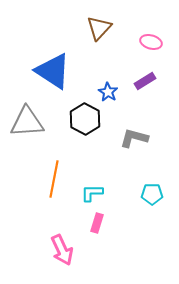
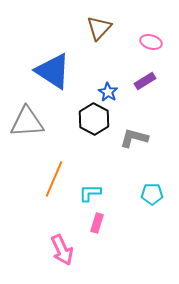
black hexagon: moved 9 px right
orange line: rotated 12 degrees clockwise
cyan L-shape: moved 2 px left
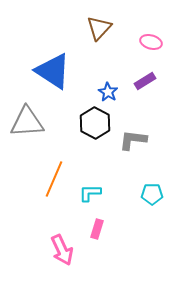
black hexagon: moved 1 px right, 4 px down
gray L-shape: moved 1 px left, 2 px down; rotated 8 degrees counterclockwise
pink rectangle: moved 6 px down
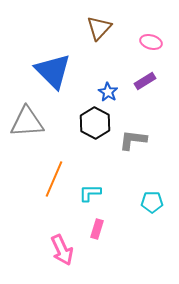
blue triangle: rotated 12 degrees clockwise
cyan pentagon: moved 8 px down
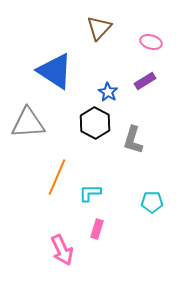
blue triangle: moved 2 px right; rotated 12 degrees counterclockwise
gray triangle: moved 1 px right, 1 px down
gray L-shape: rotated 80 degrees counterclockwise
orange line: moved 3 px right, 2 px up
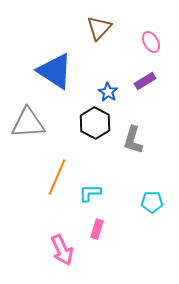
pink ellipse: rotated 45 degrees clockwise
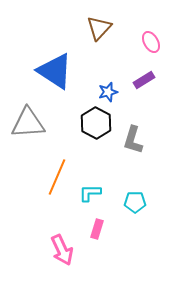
purple rectangle: moved 1 px left, 1 px up
blue star: rotated 24 degrees clockwise
black hexagon: moved 1 px right
cyan pentagon: moved 17 px left
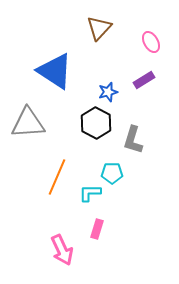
cyan pentagon: moved 23 px left, 29 px up
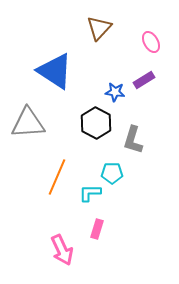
blue star: moved 7 px right; rotated 24 degrees clockwise
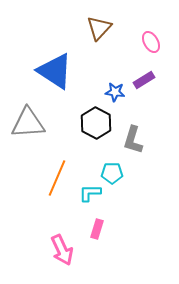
orange line: moved 1 px down
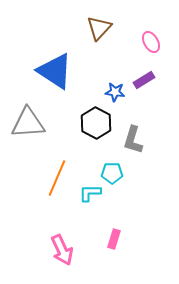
pink rectangle: moved 17 px right, 10 px down
